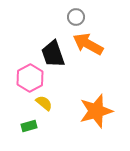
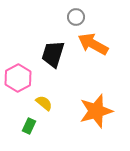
orange arrow: moved 5 px right
black trapezoid: rotated 36 degrees clockwise
pink hexagon: moved 12 px left
green rectangle: rotated 49 degrees counterclockwise
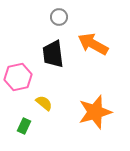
gray circle: moved 17 px left
black trapezoid: rotated 24 degrees counterclockwise
pink hexagon: moved 1 px up; rotated 16 degrees clockwise
orange star: moved 1 px left, 1 px down
green rectangle: moved 5 px left
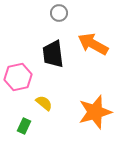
gray circle: moved 4 px up
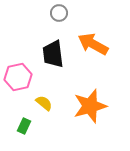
orange star: moved 5 px left, 6 px up
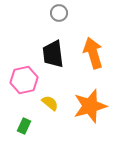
orange arrow: moved 9 px down; rotated 44 degrees clockwise
pink hexagon: moved 6 px right, 3 px down
yellow semicircle: moved 6 px right
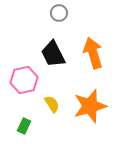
black trapezoid: rotated 20 degrees counterclockwise
yellow semicircle: moved 2 px right, 1 px down; rotated 18 degrees clockwise
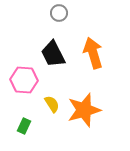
pink hexagon: rotated 16 degrees clockwise
orange star: moved 6 px left, 4 px down
